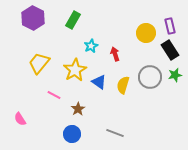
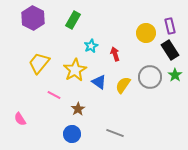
green star: rotated 24 degrees counterclockwise
yellow semicircle: rotated 18 degrees clockwise
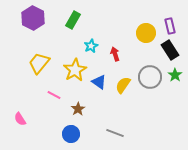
blue circle: moved 1 px left
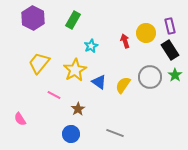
red arrow: moved 10 px right, 13 px up
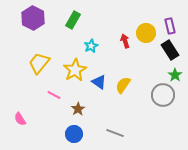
gray circle: moved 13 px right, 18 px down
blue circle: moved 3 px right
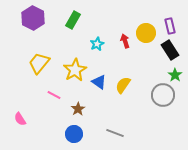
cyan star: moved 6 px right, 2 px up
